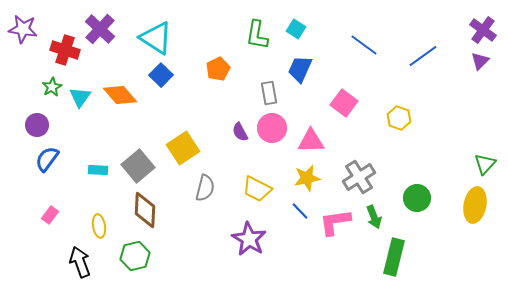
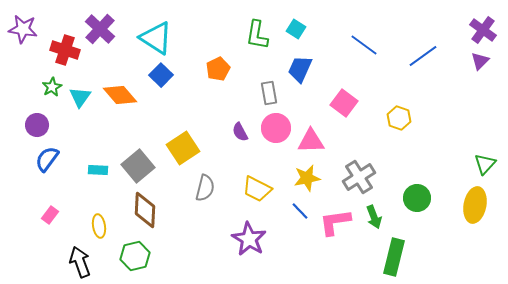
pink circle at (272, 128): moved 4 px right
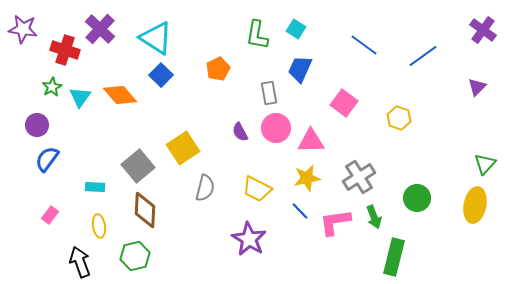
purple triangle at (480, 61): moved 3 px left, 26 px down
cyan rectangle at (98, 170): moved 3 px left, 17 px down
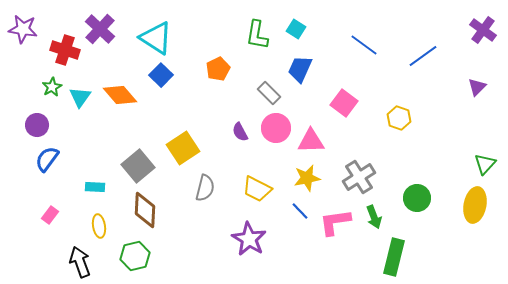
gray rectangle at (269, 93): rotated 35 degrees counterclockwise
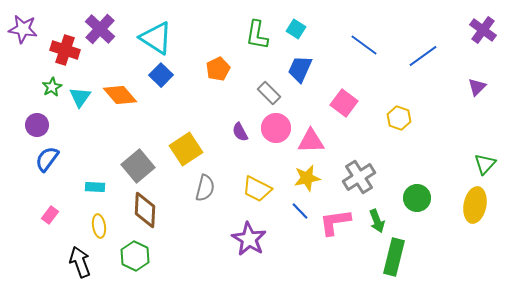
yellow square at (183, 148): moved 3 px right, 1 px down
green arrow at (374, 217): moved 3 px right, 4 px down
green hexagon at (135, 256): rotated 20 degrees counterclockwise
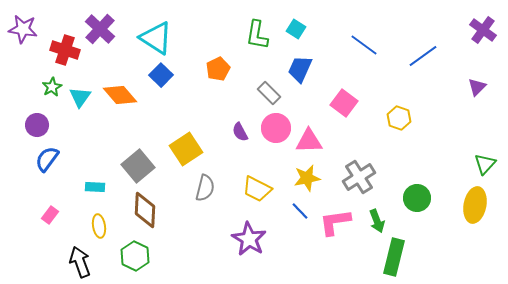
pink triangle at (311, 141): moved 2 px left
